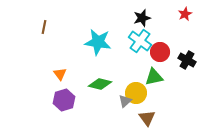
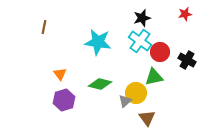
red star: rotated 16 degrees clockwise
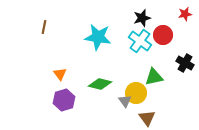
cyan star: moved 5 px up
red circle: moved 3 px right, 17 px up
black cross: moved 2 px left, 3 px down
gray triangle: rotated 24 degrees counterclockwise
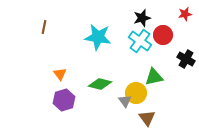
black cross: moved 1 px right, 4 px up
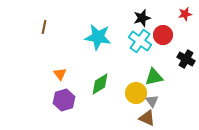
green diamond: rotated 45 degrees counterclockwise
gray triangle: moved 27 px right
brown triangle: rotated 30 degrees counterclockwise
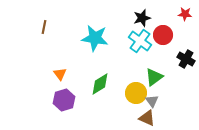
red star: rotated 16 degrees clockwise
cyan star: moved 3 px left, 1 px down
green triangle: rotated 24 degrees counterclockwise
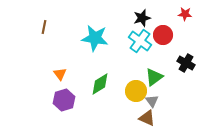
black cross: moved 4 px down
yellow circle: moved 2 px up
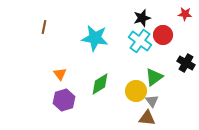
brown triangle: rotated 18 degrees counterclockwise
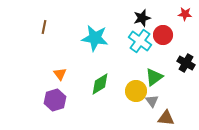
purple hexagon: moved 9 px left
brown triangle: moved 19 px right
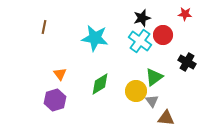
black cross: moved 1 px right, 1 px up
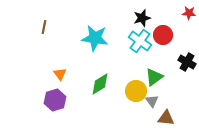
red star: moved 4 px right, 1 px up
